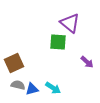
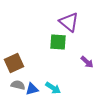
purple triangle: moved 1 px left, 1 px up
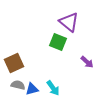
green square: rotated 18 degrees clockwise
cyan arrow: rotated 21 degrees clockwise
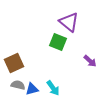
purple arrow: moved 3 px right, 1 px up
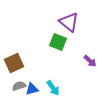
gray semicircle: moved 1 px right, 1 px down; rotated 32 degrees counterclockwise
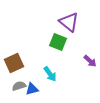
cyan arrow: moved 3 px left, 14 px up
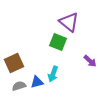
cyan arrow: moved 3 px right; rotated 56 degrees clockwise
blue triangle: moved 5 px right, 7 px up
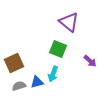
green square: moved 7 px down
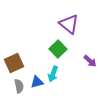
purple triangle: moved 2 px down
green square: rotated 24 degrees clockwise
gray semicircle: rotated 96 degrees clockwise
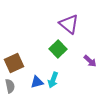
cyan arrow: moved 6 px down
gray semicircle: moved 9 px left
